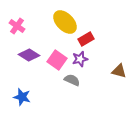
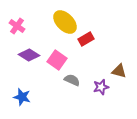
purple star: moved 21 px right, 28 px down
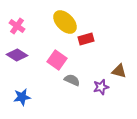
red rectangle: rotated 14 degrees clockwise
purple diamond: moved 12 px left
blue star: rotated 24 degrees counterclockwise
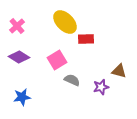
pink cross: rotated 14 degrees clockwise
red rectangle: rotated 14 degrees clockwise
purple diamond: moved 2 px right, 2 px down
pink square: rotated 24 degrees clockwise
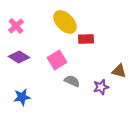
pink cross: moved 1 px left
gray semicircle: moved 1 px down
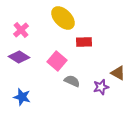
yellow ellipse: moved 2 px left, 4 px up
pink cross: moved 5 px right, 4 px down
red rectangle: moved 2 px left, 3 px down
pink square: moved 1 px down; rotated 18 degrees counterclockwise
brown triangle: moved 1 px left, 2 px down; rotated 14 degrees clockwise
blue star: rotated 24 degrees clockwise
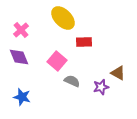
purple diamond: rotated 35 degrees clockwise
